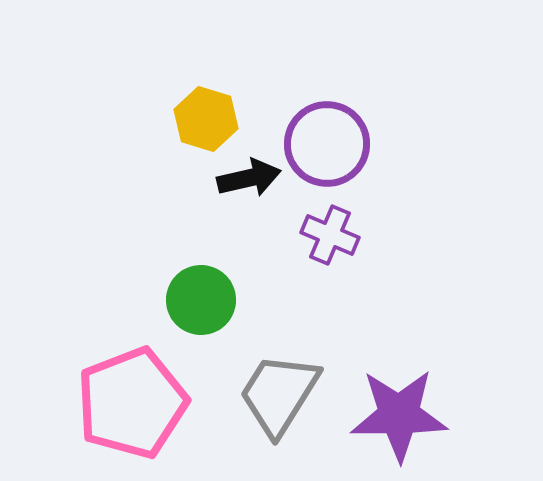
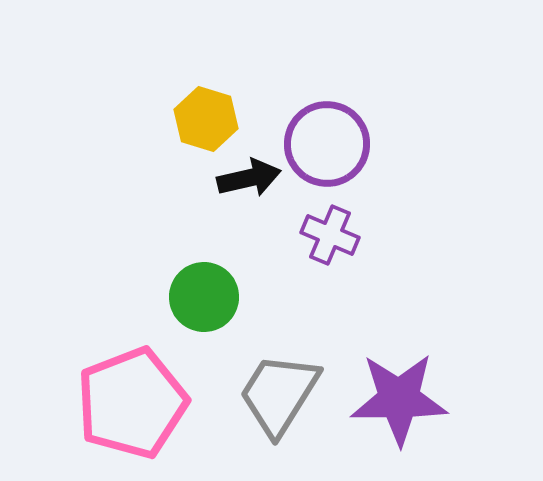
green circle: moved 3 px right, 3 px up
purple star: moved 16 px up
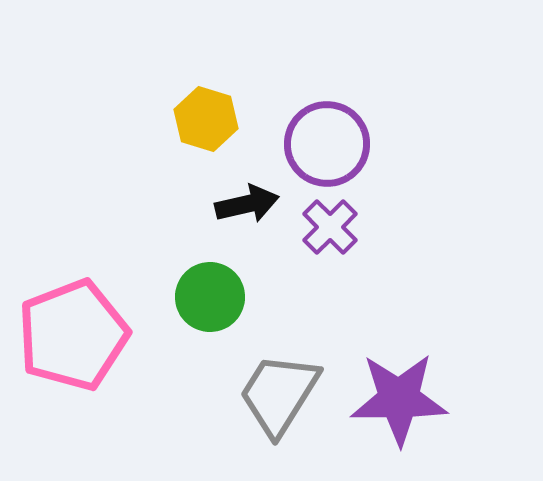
black arrow: moved 2 px left, 26 px down
purple cross: moved 8 px up; rotated 22 degrees clockwise
green circle: moved 6 px right
pink pentagon: moved 59 px left, 68 px up
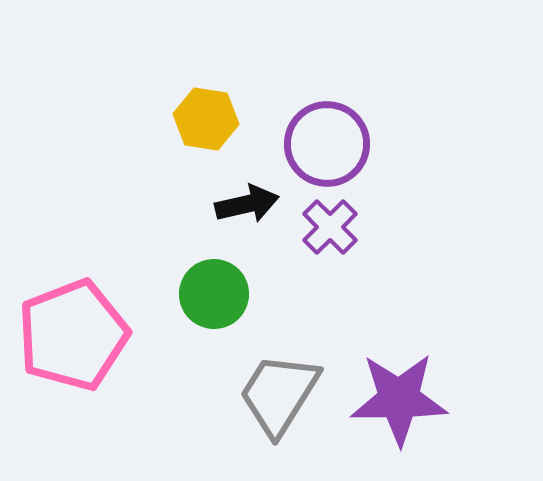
yellow hexagon: rotated 8 degrees counterclockwise
green circle: moved 4 px right, 3 px up
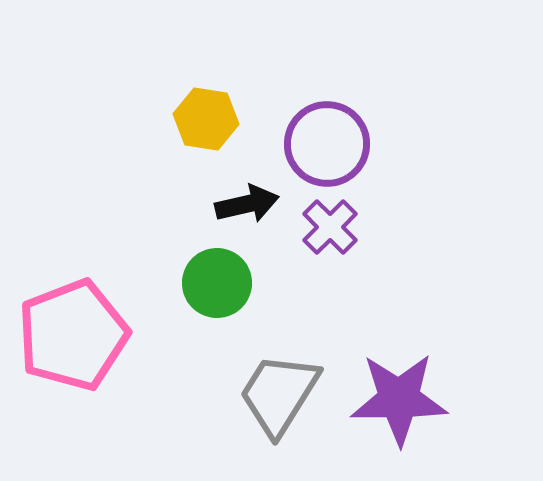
green circle: moved 3 px right, 11 px up
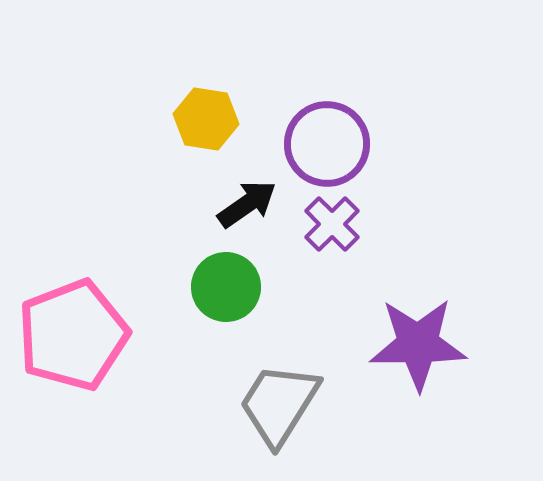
black arrow: rotated 22 degrees counterclockwise
purple cross: moved 2 px right, 3 px up
green circle: moved 9 px right, 4 px down
gray trapezoid: moved 10 px down
purple star: moved 19 px right, 55 px up
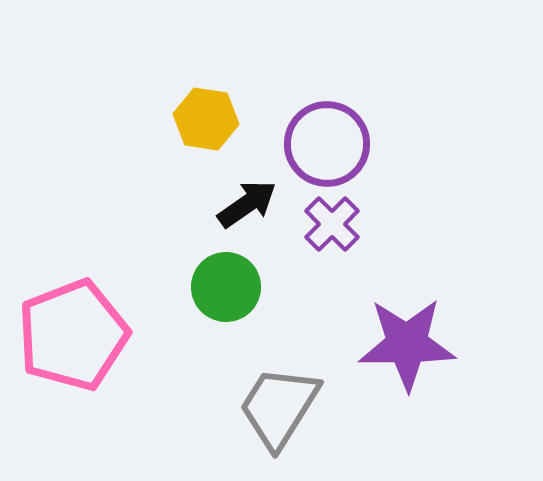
purple star: moved 11 px left
gray trapezoid: moved 3 px down
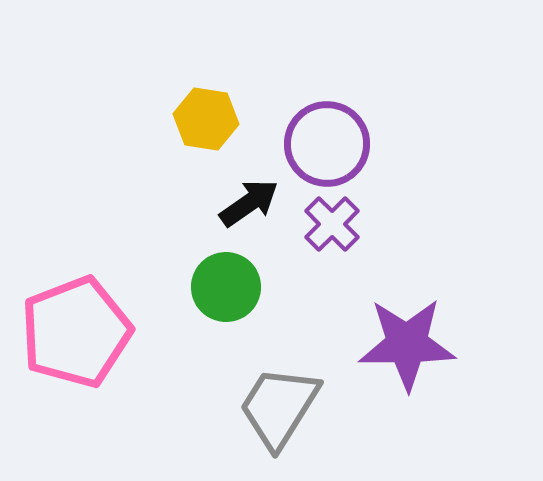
black arrow: moved 2 px right, 1 px up
pink pentagon: moved 3 px right, 3 px up
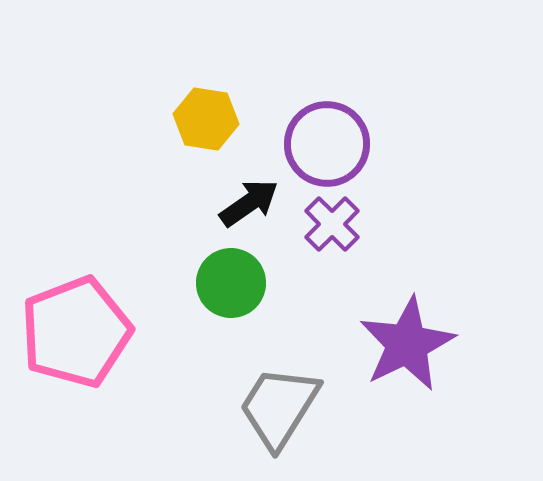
green circle: moved 5 px right, 4 px up
purple star: rotated 26 degrees counterclockwise
